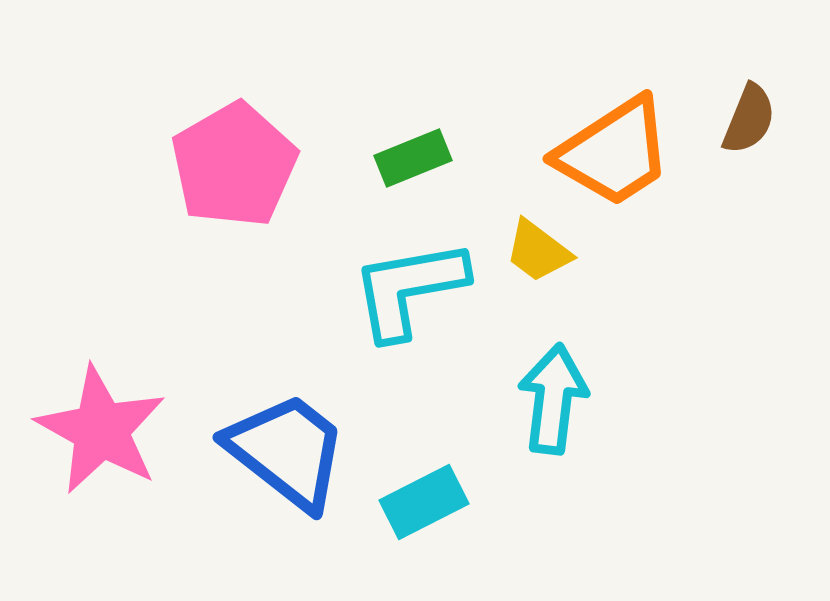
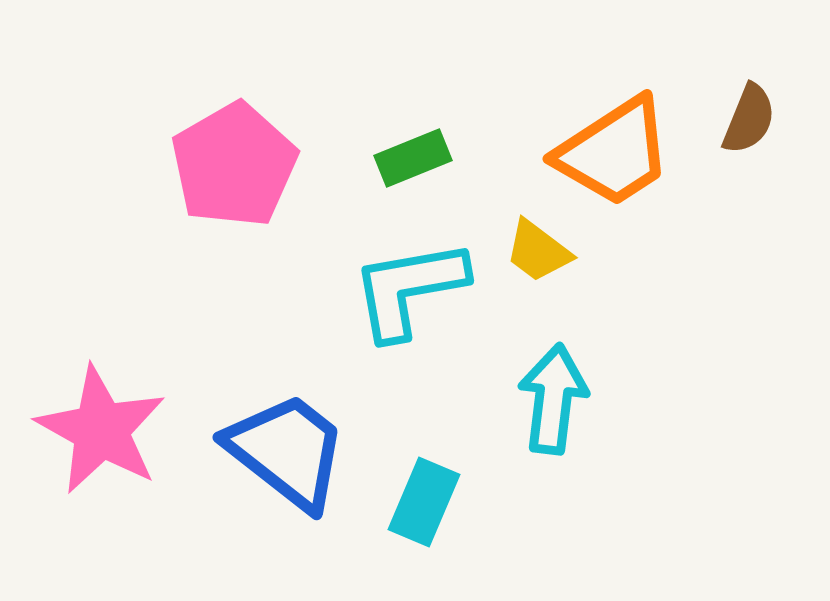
cyan rectangle: rotated 40 degrees counterclockwise
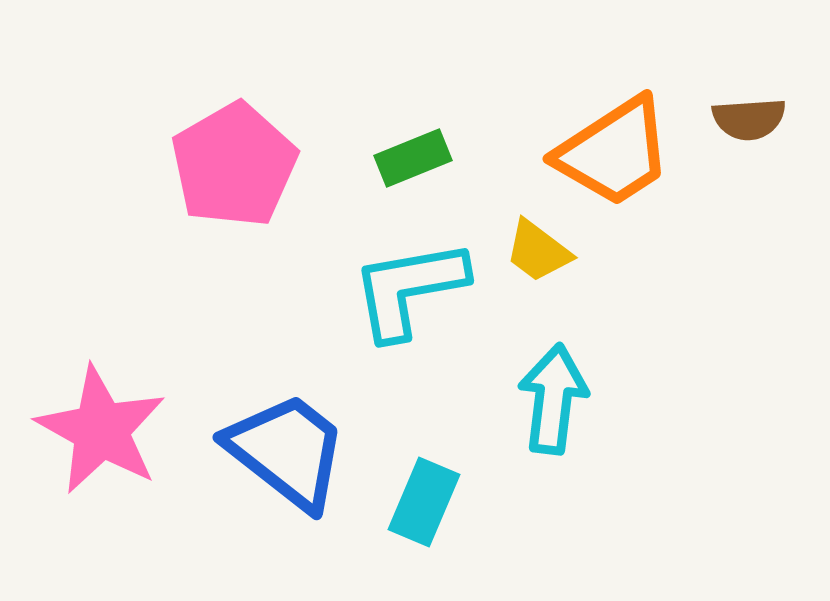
brown semicircle: rotated 64 degrees clockwise
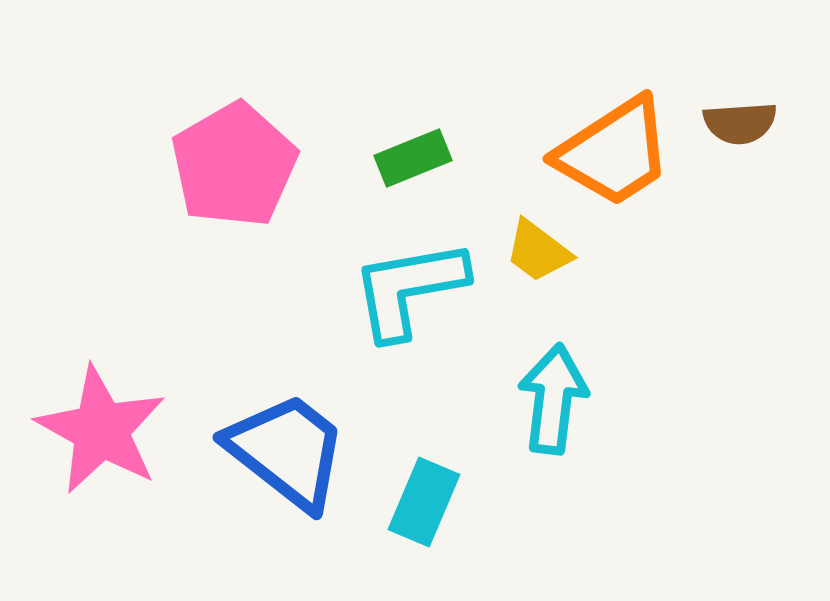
brown semicircle: moved 9 px left, 4 px down
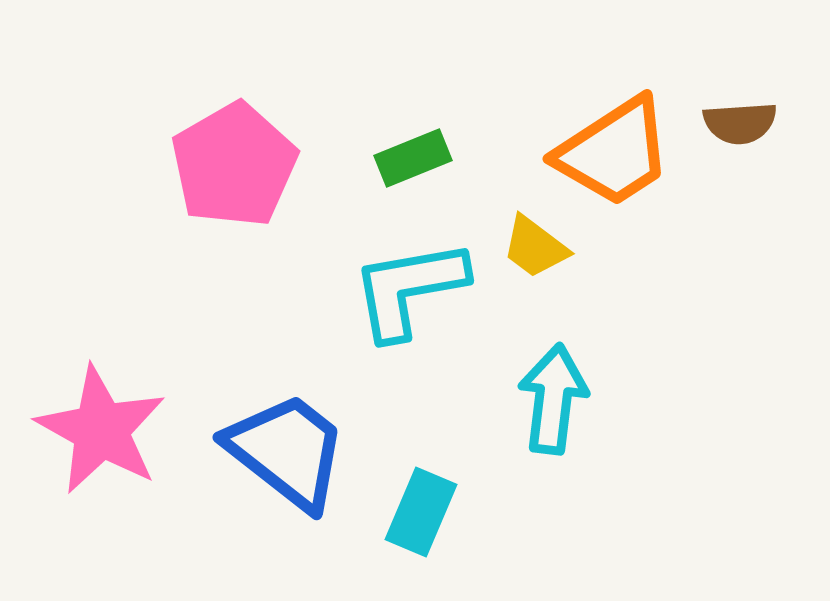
yellow trapezoid: moved 3 px left, 4 px up
cyan rectangle: moved 3 px left, 10 px down
